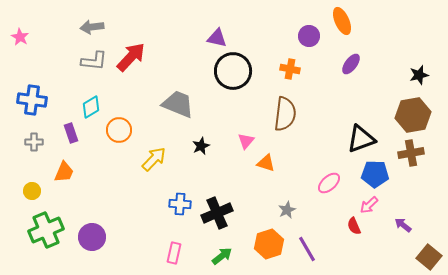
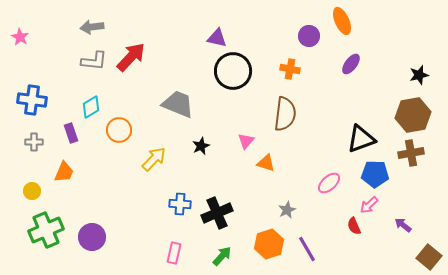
green arrow at (222, 256): rotated 10 degrees counterclockwise
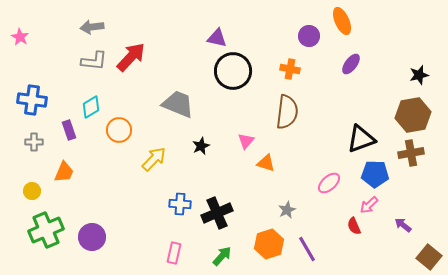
brown semicircle at (285, 114): moved 2 px right, 2 px up
purple rectangle at (71, 133): moved 2 px left, 3 px up
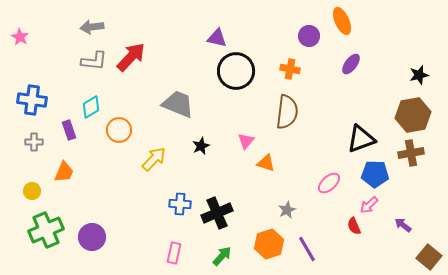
black circle at (233, 71): moved 3 px right
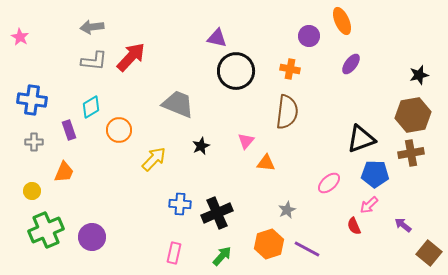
orange triangle at (266, 163): rotated 12 degrees counterclockwise
purple line at (307, 249): rotated 32 degrees counterclockwise
brown square at (429, 257): moved 4 px up
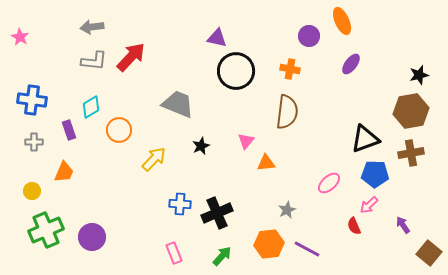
brown hexagon at (413, 115): moved 2 px left, 4 px up
black triangle at (361, 139): moved 4 px right
orange triangle at (266, 163): rotated 12 degrees counterclockwise
purple arrow at (403, 225): rotated 18 degrees clockwise
orange hexagon at (269, 244): rotated 12 degrees clockwise
pink rectangle at (174, 253): rotated 35 degrees counterclockwise
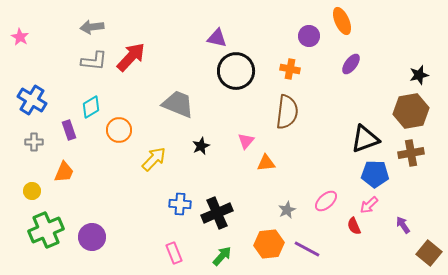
blue cross at (32, 100): rotated 24 degrees clockwise
pink ellipse at (329, 183): moved 3 px left, 18 px down
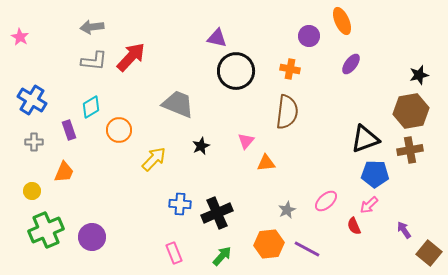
brown cross at (411, 153): moved 1 px left, 3 px up
purple arrow at (403, 225): moved 1 px right, 5 px down
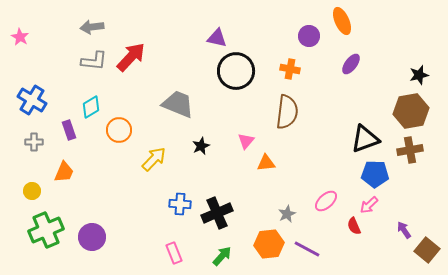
gray star at (287, 210): moved 4 px down
brown square at (429, 253): moved 2 px left, 3 px up
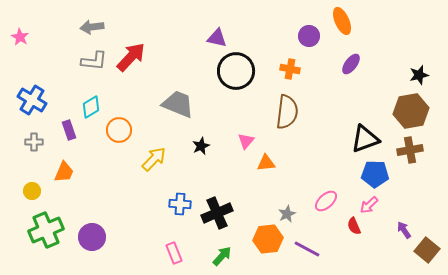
orange hexagon at (269, 244): moved 1 px left, 5 px up
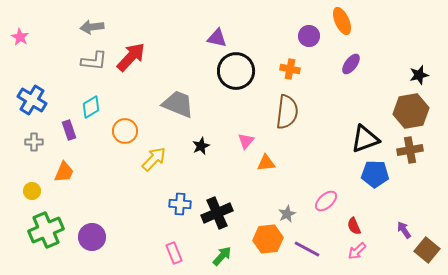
orange circle at (119, 130): moved 6 px right, 1 px down
pink arrow at (369, 205): moved 12 px left, 46 px down
